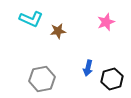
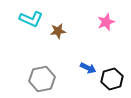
blue arrow: rotated 77 degrees counterclockwise
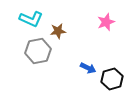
gray hexagon: moved 4 px left, 28 px up
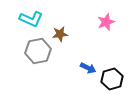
brown star: moved 2 px right, 3 px down
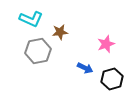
pink star: moved 22 px down
brown star: moved 2 px up
blue arrow: moved 3 px left
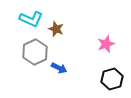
brown star: moved 4 px left, 3 px up; rotated 28 degrees clockwise
gray hexagon: moved 3 px left, 1 px down; rotated 15 degrees counterclockwise
blue arrow: moved 26 px left
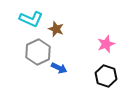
gray hexagon: moved 3 px right
black hexagon: moved 6 px left, 3 px up; rotated 25 degrees counterclockwise
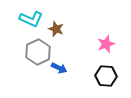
black hexagon: rotated 15 degrees counterclockwise
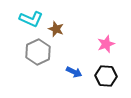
blue arrow: moved 15 px right, 4 px down
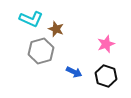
gray hexagon: moved 3 px right, 1 px up; rotated 10 degrees clockwise
black hexagon: rotated 15 degrees clockwise
